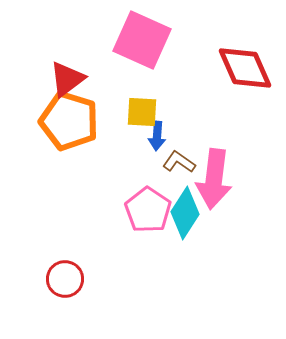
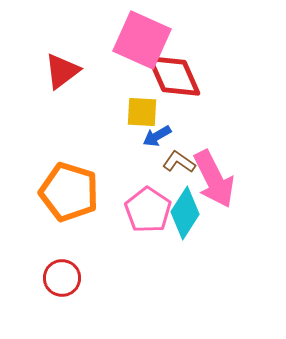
red diamond: moved 71 px left, 8 px down
red triangle: moved 5 px left, 8 px up
orange pentagon: moved 71 px down
blue arrow: rotated 56 degrees clockwise
pink arrow: rotated 34 degrees counterclockwise
red circle: moved 3 px left, 1 px up
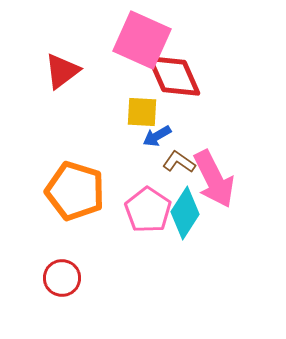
orange pentagon: moved 6 px right, 1 px up
